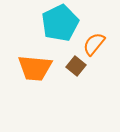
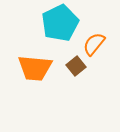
brown square: rotated 12 degrees clockwise
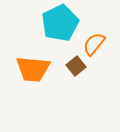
orange trapezoid: moved 2 px left, 1 px down
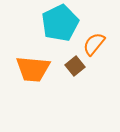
brown square: moved 1 px left
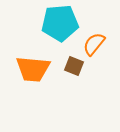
cyan pentagon: rotated 21 degrees clockwise
brown square: moved 1 px left; rotated 30 degrees counterclockwise
